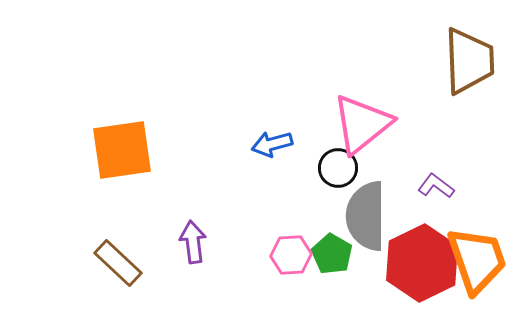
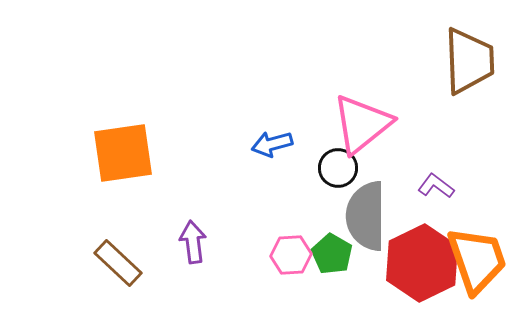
orange square: moved 1 px right, 3 px down
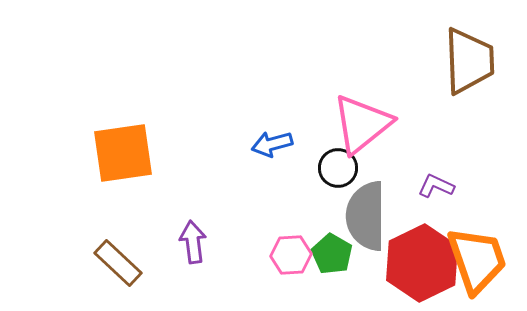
purple L-shape: rotated 12 degrees counterclockwise
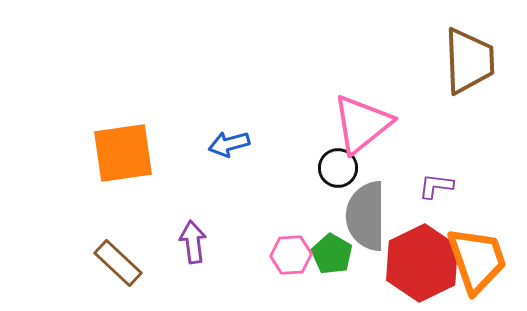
blue arrow: moved 43 px left
purple L-shape: rotated 18 degrees counterclockwise
